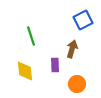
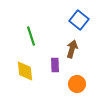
blue square: moved 4 px left; rotated 24 degrees counterclockwise
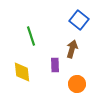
yellow diamond: moved 3 px left, 1 px down
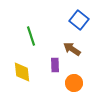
brown arrow: rotated 72 degrees counterclockwise
orange circle: moved 3 px left, 1 px up
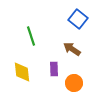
blue square: moved 1 px left, 1 px up
purple rectangle: moved 1 px left, 4 px down
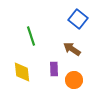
orange circle: moved 3 px up
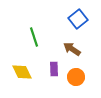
blue square: rotated 12 degrees clockwise
green line: moved 3 px right, 1 px down
yellow diamond: rotated 20 degrees counterclockwise
orange circle: moved 2 px right, 3 px up
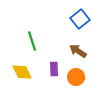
blue square: moved 2 px right
green line: moved 2 px left, 4 px down
brown arrow: moved 6 px right, 2 px down
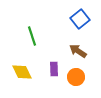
green line: moved 5 px up
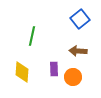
green line: rotated 30 degrees clockwise
brown arrow: rotated 30 degrees counterclockwise
yellow diamond: rotated 30 degrees clockwise
orange circle: moved 3 px left
